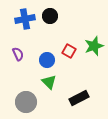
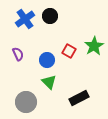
blue cross: rotated 24 degrees counterclockwise
green star: rotated 12 degrees counterclockwise
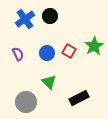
blue circle: moved 7 px up
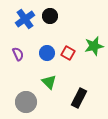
green star: rotated 18 degrees clockwise
red square: moved 1 px left, 2 px down
black rectangle: rotated 36 degrees counterclockwise
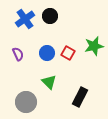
black rectangle: moved 1 px right, 1 px up
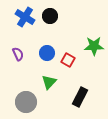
blue cross: moved 2 px up; rotated 24 degrees counterclockwise
green star: rotated 12 degrees clockwise
red square: moved 7 px down
green triangle: rotated 28 degrees clockwise
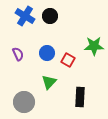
blue cross: moved 1 px up
black rectangle: rotated 24 degrees counterclockwise
gray circle: moved 2 px left
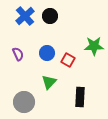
blue cross: rotated 18 degrees clockwise
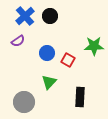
purple semicircle: moved 13 px up; rotated 80 degrees clockwise
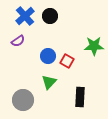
blue circle: moved 1 px right, 3 px down
red square: moved 1 px left, 1 px down
gray circle: moved 1 px left, 2 px up
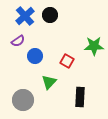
black circle: moved 1 px up
blue circle: moved 13 px left
